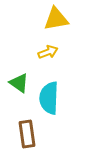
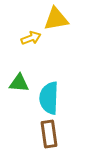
yellow arrow: moved 17 px left, 14 px up
green triangle: rotated 30 degrees counterclockwise
brown rectangle: moved 22 px right
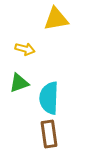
yellow arrow: moved 6 px left, 11 px down; rotated 36 degrees clockwise
green triangle: rotated 25 degrees counterclockwise
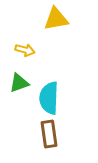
yellow arrow: moved 1 px down
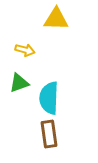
yellow triangle: rotated 12 degrees clockwise
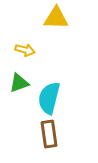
yellow triangle: moved 1 px up
cyan semicircle: rotated 12 degrees clockwise
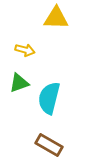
brown rectangle: moved 11 px down; rotated 52 degrees counterclockwise
